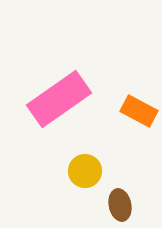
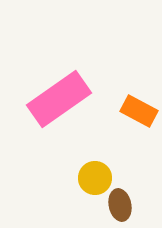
yellow circle: moved 10 px right, 7 px down
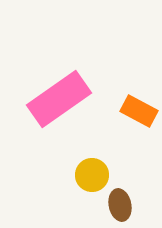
yellow circle: moved 3 px left, 3 px up
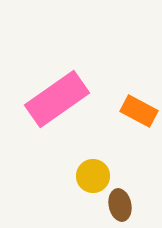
pink rectangle: moved 2 px left
yellow circle: moved 1 px right, 1 px down
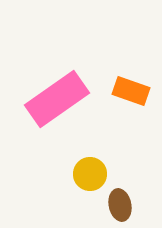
orange rectangle: moved 8 px left, 20 px up; rotated 9 degrees counterclockwise
yellow circle: moved 3 px left, 2 px up
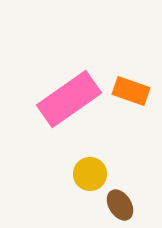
pink rectangle: moved 12 px right
brown ellipse: rotated 20 degrees counterclockwise
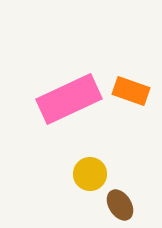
pink rectangle: rotated 10 degrees clockwise
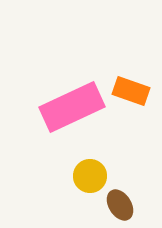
pink rectangle: moved 3 px right, 8 px down
yellow circle: moved 2 px down
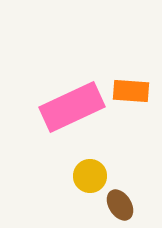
orange rectangle: rotated 15 degrees counterclockwise
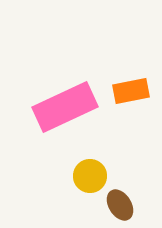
orange rectangle: rotated 15 degrees counterclockwise
pink rectangle: moved 7 px left
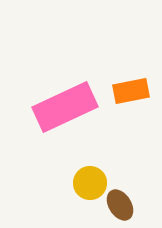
yellow circle: moved 7 px down
